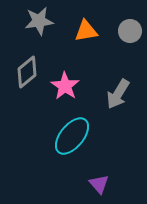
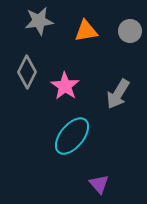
gray diamond: rotated 24 degrees counterclockwise
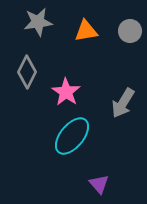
gray star: moved 1 px left, 1 px down
pink star: moved 1 px right, 6 px down
gray arrow: moved 5 px right, 9 px down
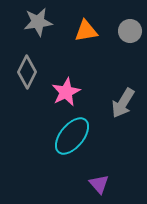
pink star: rotated 12 degrees clockwise
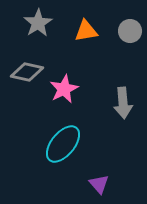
gray star: moved 1 px down; rotated 24 degrees counterclockwise
gray diamond: rotated 76 degrees clockwise
pink star: moved 2 px left, 3 px up
gray arrow: rotated 36 degrees counterclockwise
cyan ellipse: moved 9 px left, 8 px down
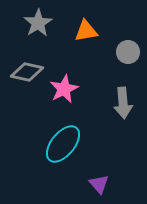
gray circle: moved 2 px left, 21 px down
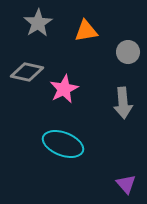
cyan ellipse: rotated 72 degrees clockwise
purple triangle: moved 27 px right
